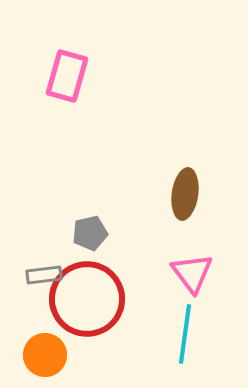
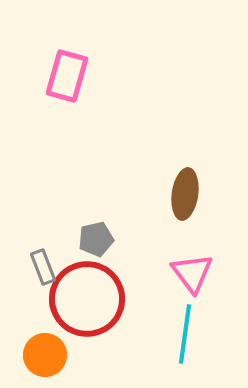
gray pentagon: moved 6 px right, 6 px down
gray rectangle: moved 1 px left, 8 px up; rotated 76 degrees clockwise
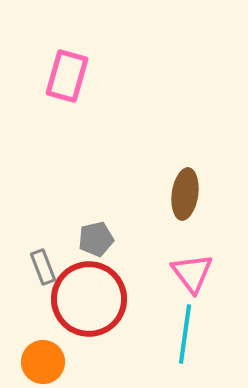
red circle: moved 2 px right
orange circle: moved 2 px left, 7 px down
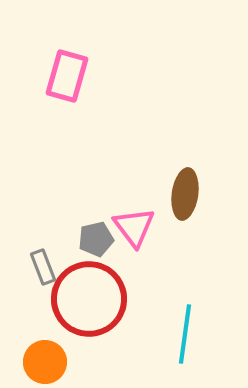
pink triangle: moved 58 px left, 46 px up
orange circle: moved 2 px right
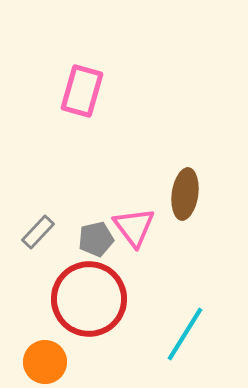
pink rectangle: moved 15 px right, 15 px down
gray rectangle: moved 5 px left, 35 px up; rotated 64 degrees clockwise
cyan line: rotated 24 degrees clockwise
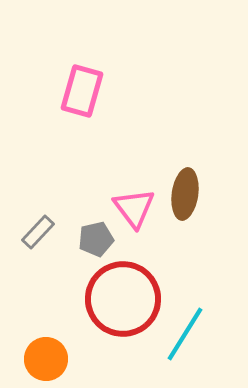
pink triangle: moved 19 px up
red circle: moved 34 px right
orange circle: moved 1 px right, 3 px up
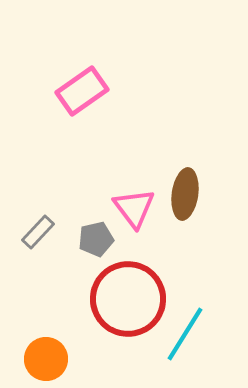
pink rectangle: rotated 39 degrees clockwise
red circle: moved 5 px right
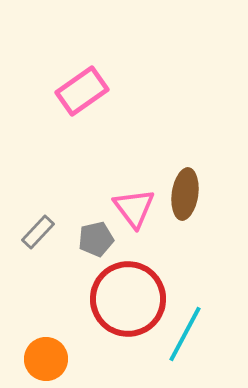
cyan line: rotated 4 degrees counterclockwise
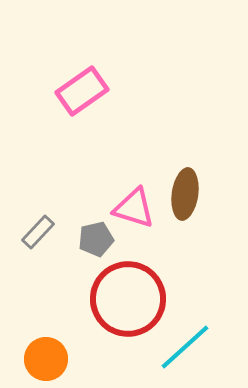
pink triangle: rotated 36 degrees counterclockwise
cyan line: moved 13 px down; rotated 20 degrees clockwise
